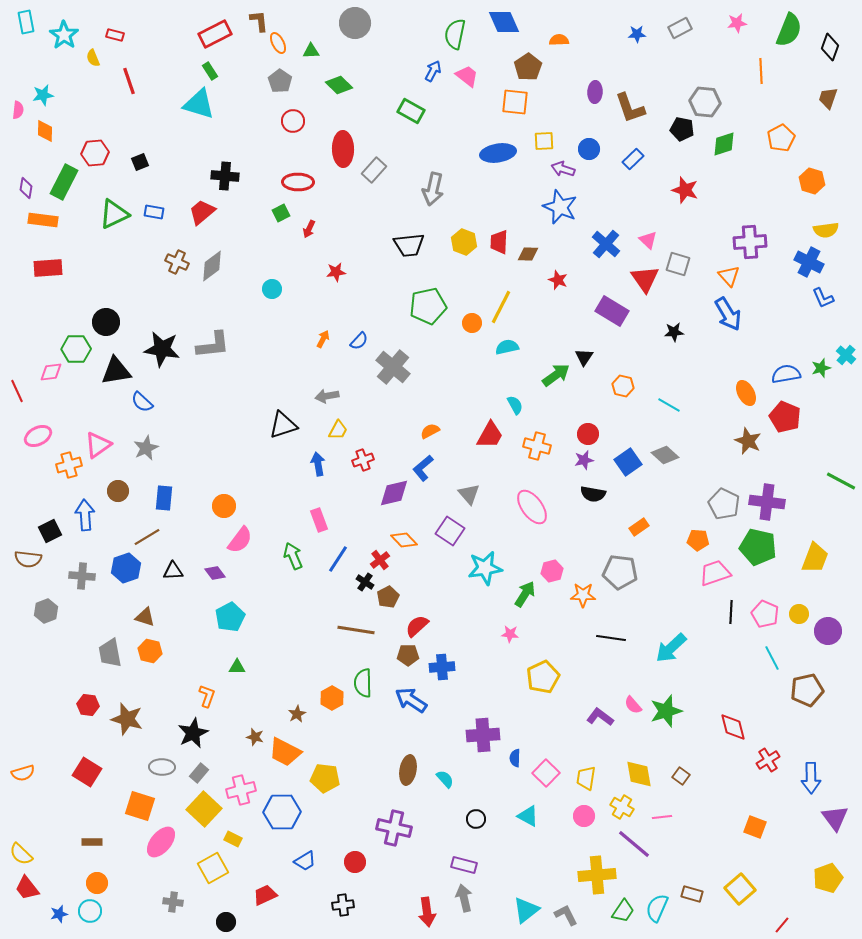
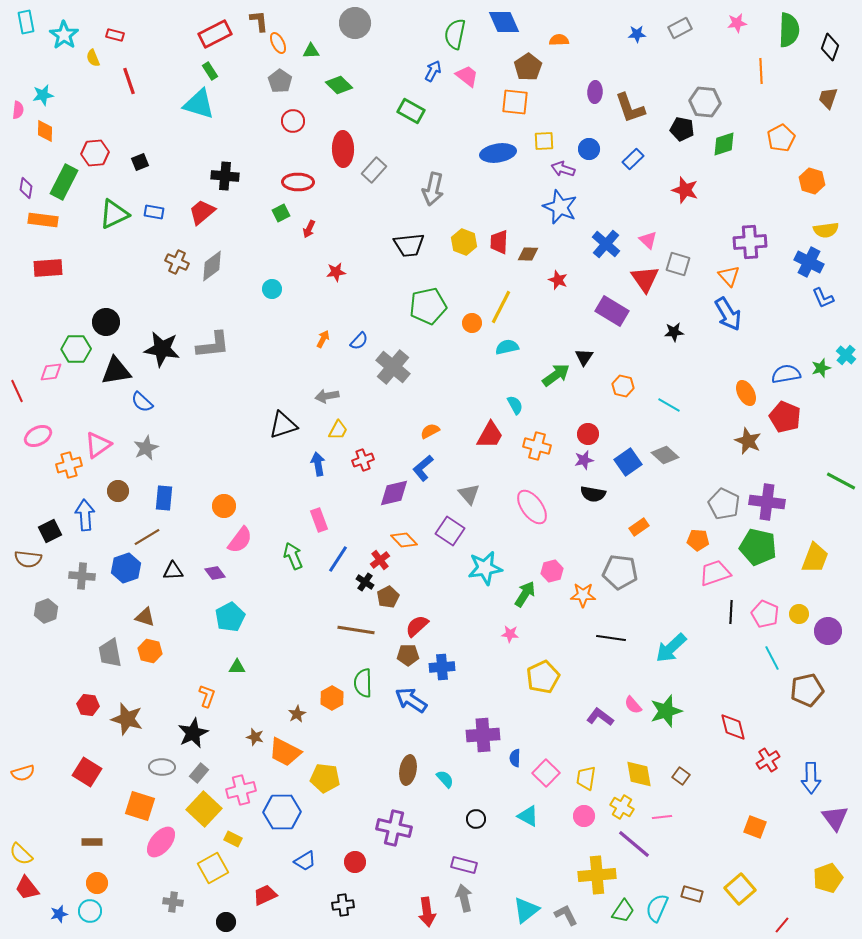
green semicircle at (789, 30): rotated 20 degrees counterclockwise
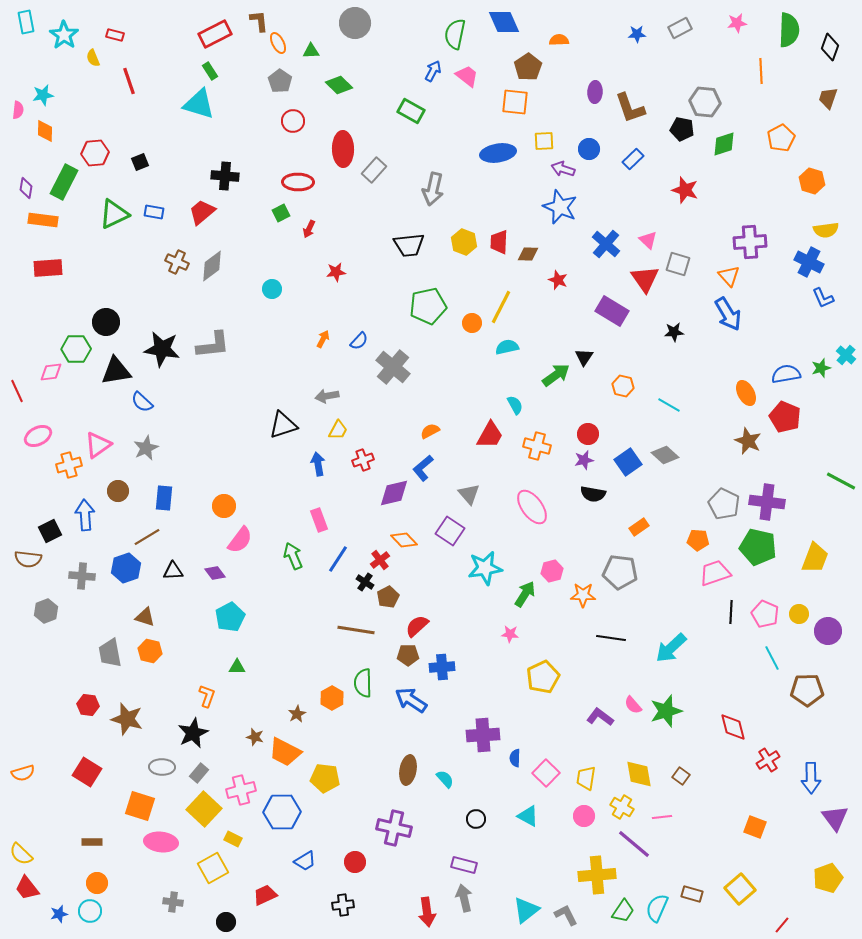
brown pentagon at (807, 690): rotated 12 degrees clockwise
pink ellipse at (161, 842): rotated 56 degrees clockwise
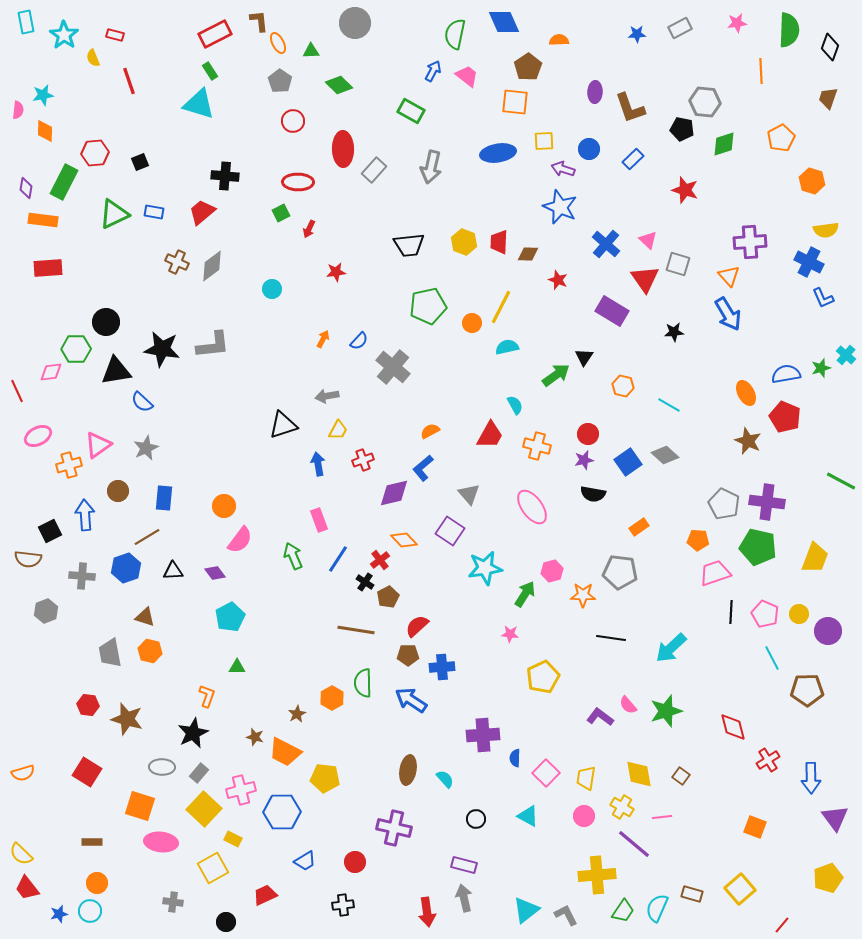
gray arrow at (433, 189): moved 2 px left, 22 px up
pink semicircle at (633, 705): moved 5 px left
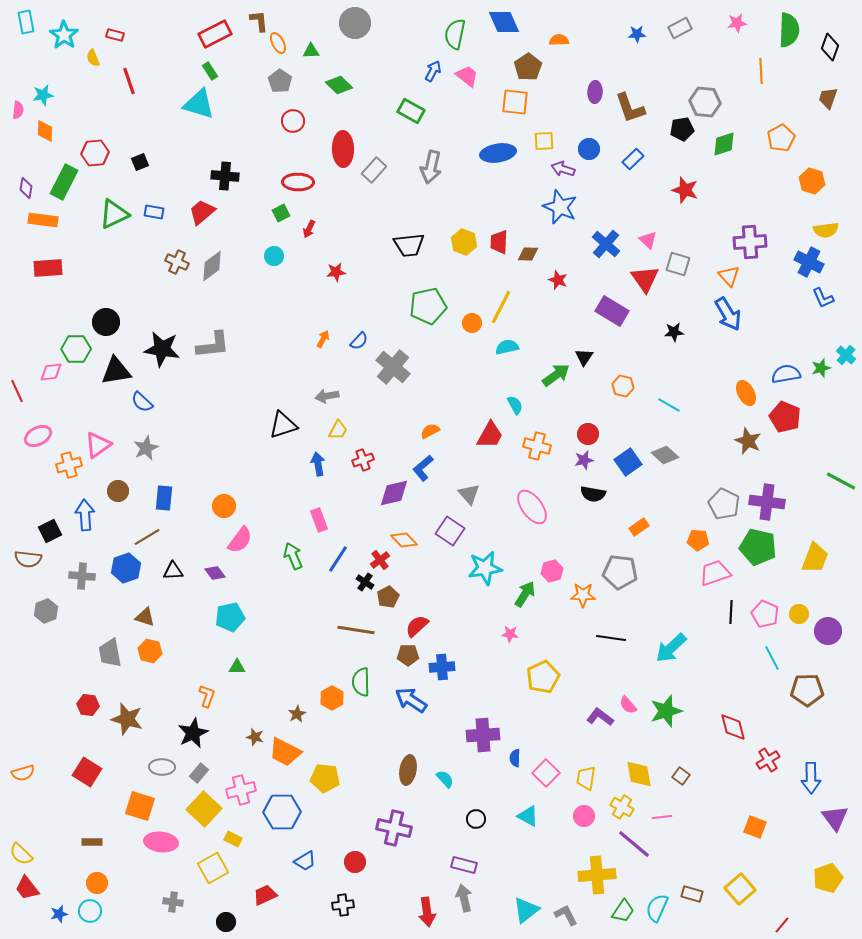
black pentagon at (682, 129): rotated 20 degrees counterclockwise
cyan circle at (272, 289): moved 2 px right, 33 px up
cyan pentagon at (230, 617): rotated 16 degrees clockwise
green semicircle at (363, 683): moved 2 px left, 1 px up
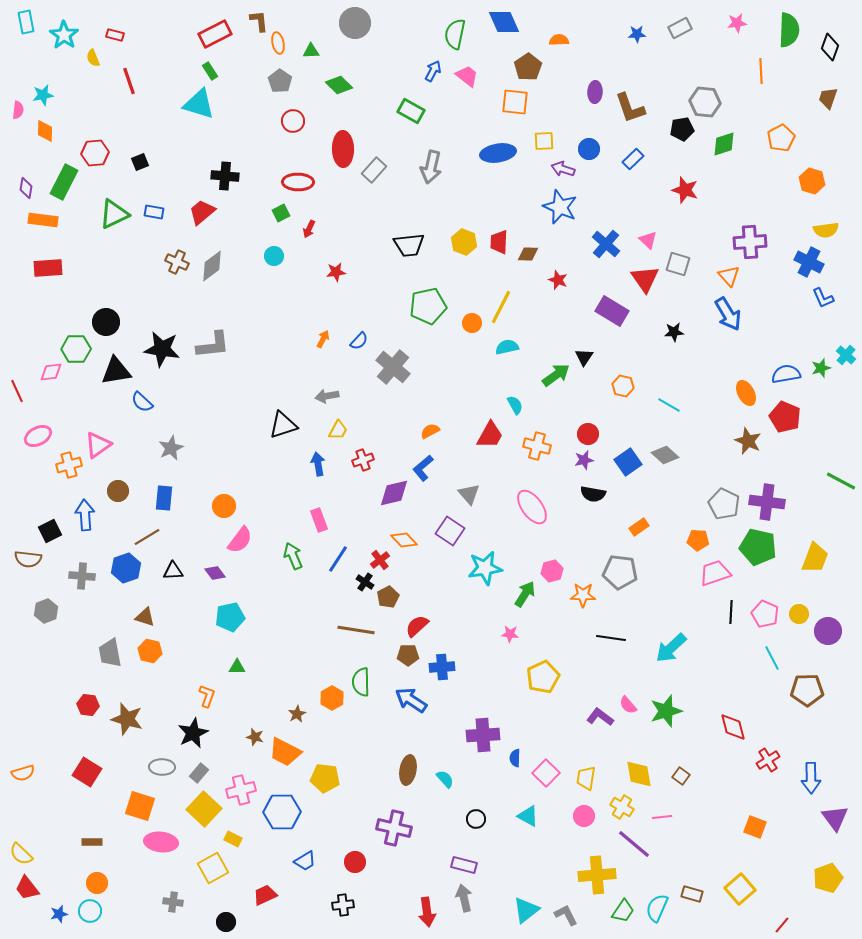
orange ellipse at (278, 43): rotated 15 degrees clockwise
gray star at (146, 448): moved 25 px right
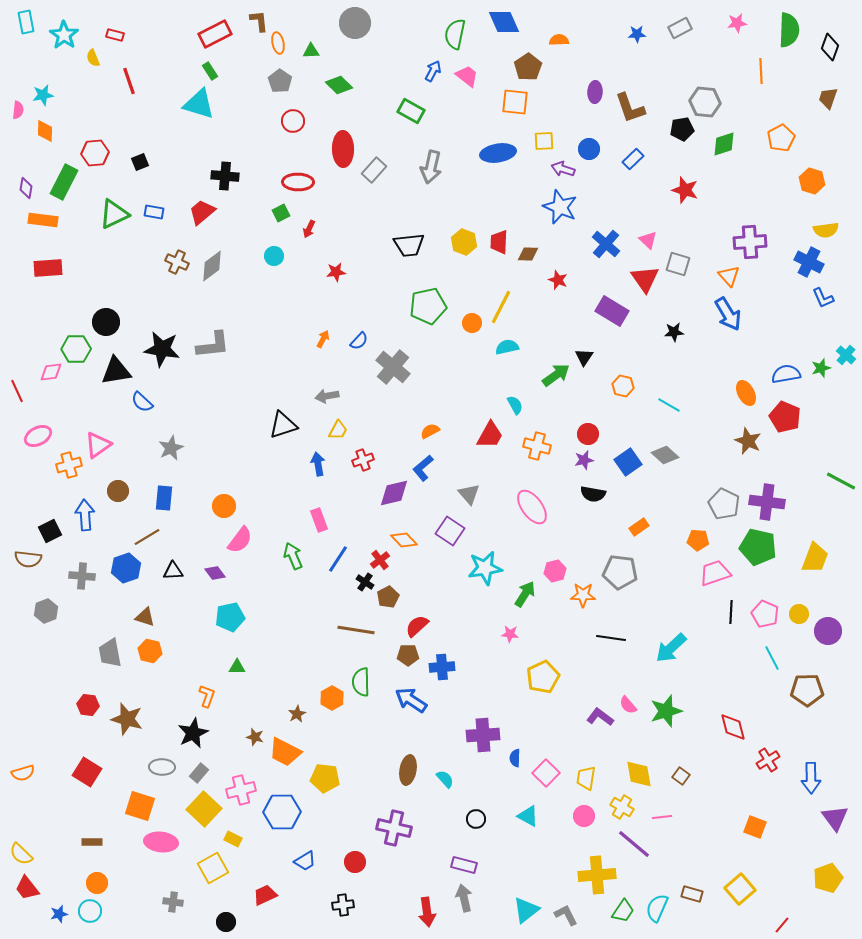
pink hexagon at (552, 571): moved 3 px right
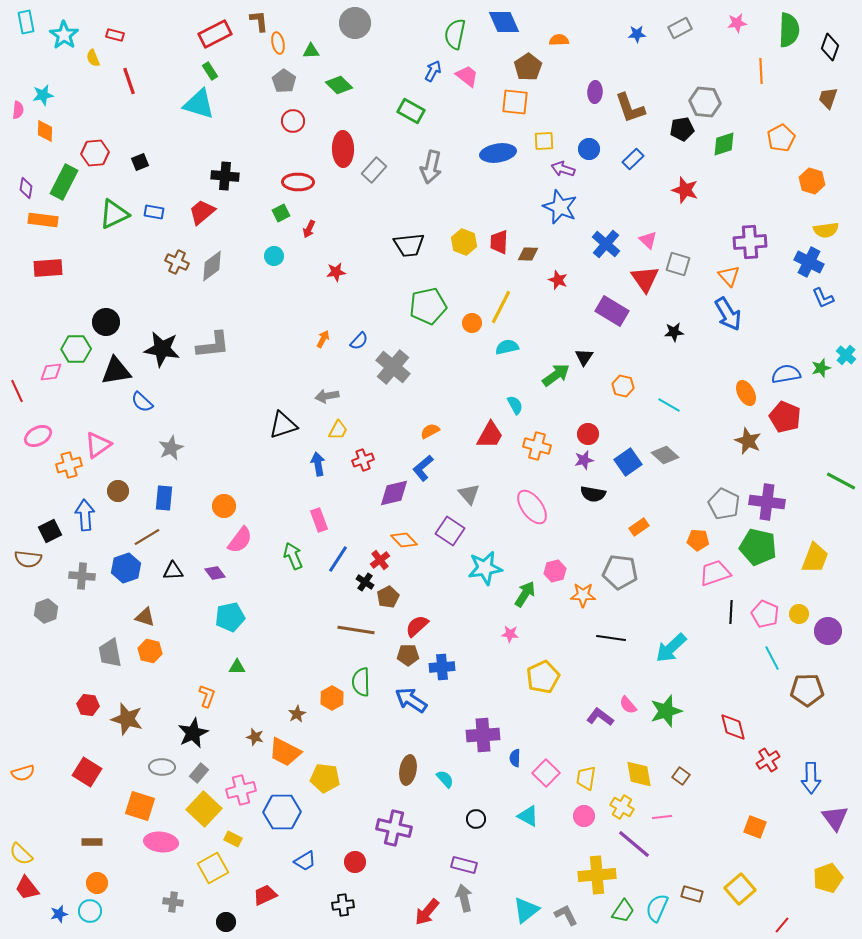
gray pentagon at (280, 81): moved 4 px right
red arrow at (427, 912): rotated 48 degrees clockwise
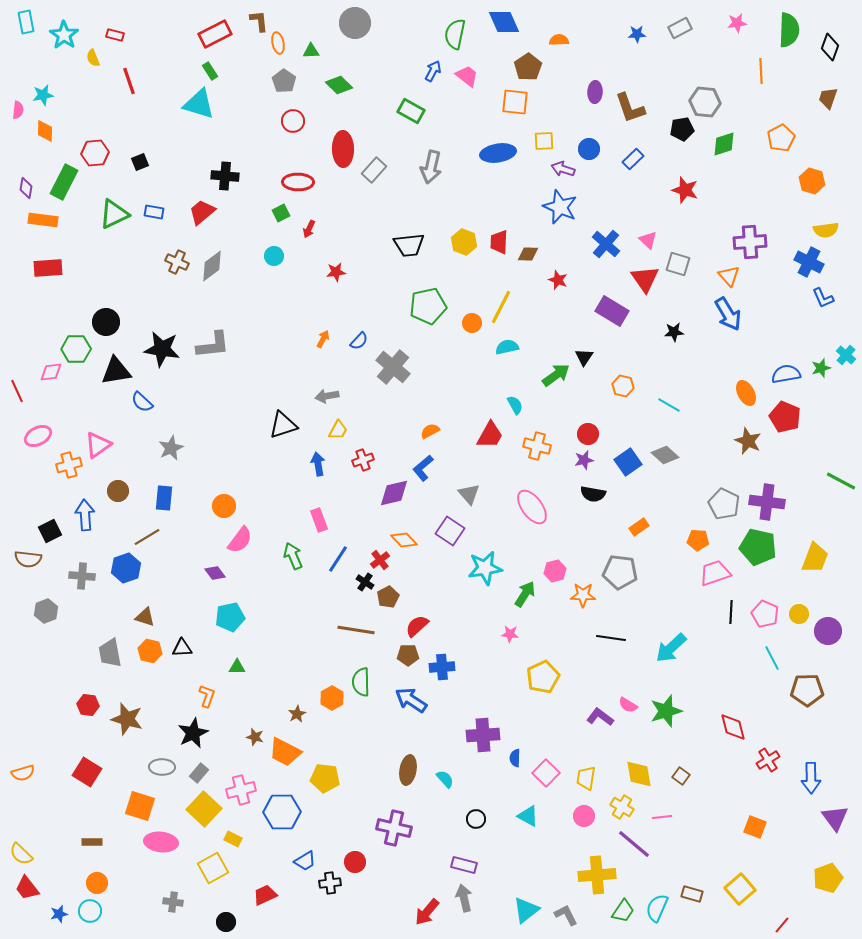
black triangle at (173, 571): moved 9 px right, 77 px down
pink semicircle at (628, 705): rotated 18 degrees counterclockwise
black cross at (343, 905): moved 13 px left, 22 px up
